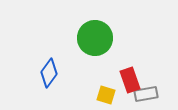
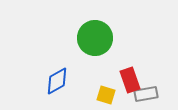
blue diamond: moved 8 px right, 8 px down; rotated 24 degrees clockwise
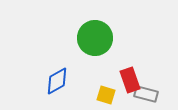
gray rectangle: rotated 25 degrees clockwise
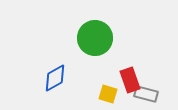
blue diamond: moved 2 px left, 3 px up
yellow square: moved 2 px right, 1 px up
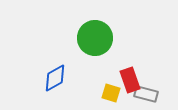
yellow square: moved 3 px right, 1 px up
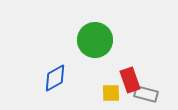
green circle: moved 2 px down
yellow square: rotated 18 degrees counterclockwise
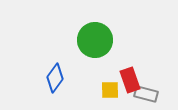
blue diamond: rotated 24 degrees counterclockwise
yellow square: moved 1 px left, 3 px up
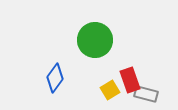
yellow square: rotated 30 degrees counterclockwise
